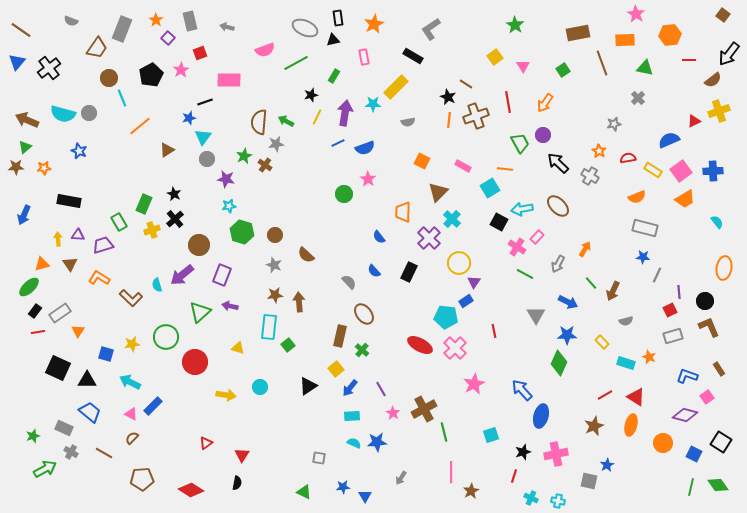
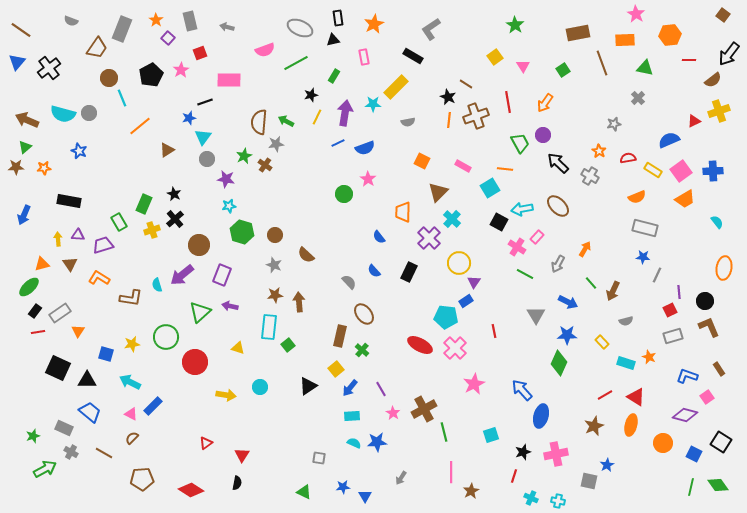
gray ellipse at (305, 28): moved 5 px left
brown L-shape at (131, 298): rotated 35 degrees counterclockwise
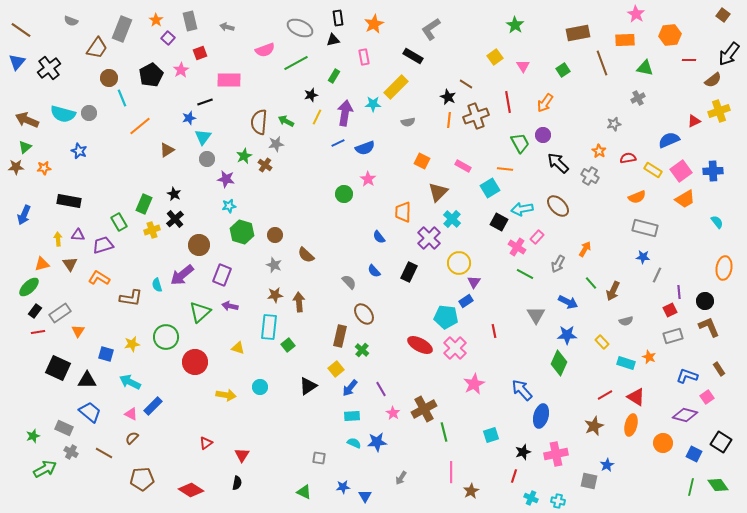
gray cross at (638, 98): rotated 16 degrees clockwise
